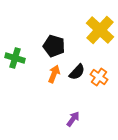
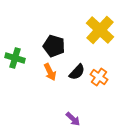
orange arrow: moved 4 px left, 2 px up; rotated 132 degrees clockwise
purple arrow: rotated 98 degrees clockwise
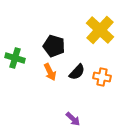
orange cross: moved 3 px right; rotated 24 degrees counterclockwise
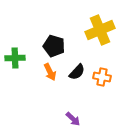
yellow cross: rotated 24 degrees clockwise
green cross: rotated 18 degrees counterclockwise
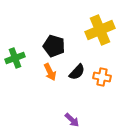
green cross: rotated 18 degrees counterclockwise
purple arrow: moved 1 px left, 1 px down
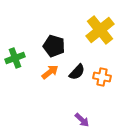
yellow cross: rotated 16 degrees counterclockwise
orange arrow: rotated 102 degrees counterclockwise
purple arrow: moved 10 px right
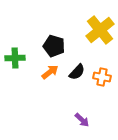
green cross: rotated 18 degrees clockwise
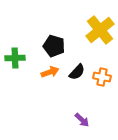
orange arrow: rotated 18 degrees clockwise
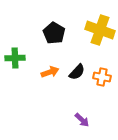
yellow cross: rotated 32 degrees counterclockwise
black pentagon: moved 13 px up; rotated 15 degrees clockwise
